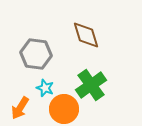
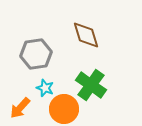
gray hexagon: rotated 16 degrees counterclockwise
green cross: rotated 20 degrees counterclockwise
orange arrow: rotated 10 degrees clockwise
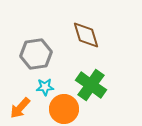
cyan star: moved 1 px up; rotated 24 degrees counterclockwise
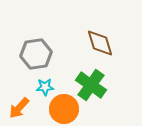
brown diamond: moved 14 px right, 8 px down
orange arrow: moved 1 px left
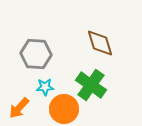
gray hexagon: rotated 12 degrees clockwise
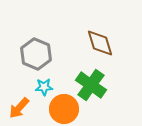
gray hexagon: rotated 20 degrees clockwise
cyan star: moved 1 px left
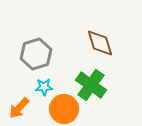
gray hexagon: rotated 20 degrees clockwise
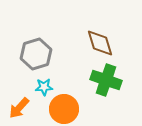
green cross: moved 15 px right, 5 px up; rotated 16 degrees counterclockwise
